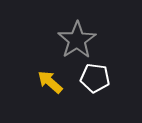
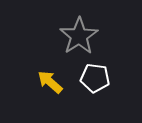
gray star: moved 2 px right, 4 px up
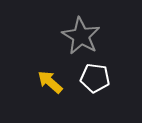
gray star: moved 2 px right; rotated 9 degrees counterclockwise
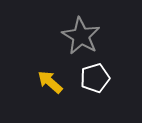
white pentagon: rotated 24 degrees counterclockwise
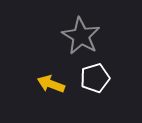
yellow arrow: moved 1 px right, 2 px down; rotated 20 degrees counterclockwise
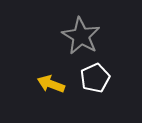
white pentagon: rotated 8 degrees counterclockwise
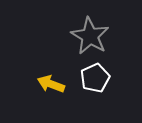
gray star: moved 9 px right
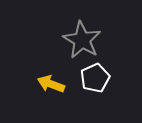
gray star: moved 8 px left, 4 px down
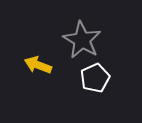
yellow arrow: moved 13 px left, 19 px up
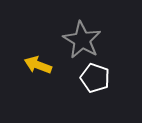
white pentagon: rotated 28 degrees counterclockwise
